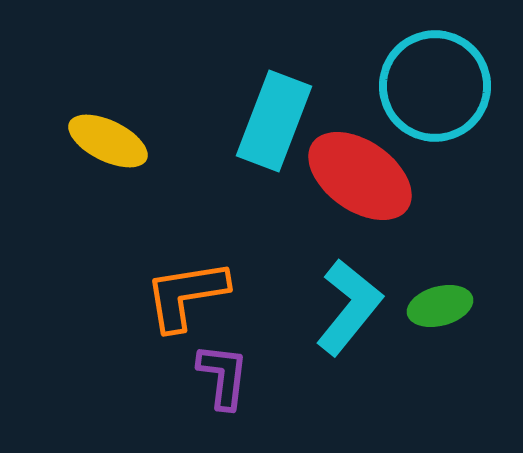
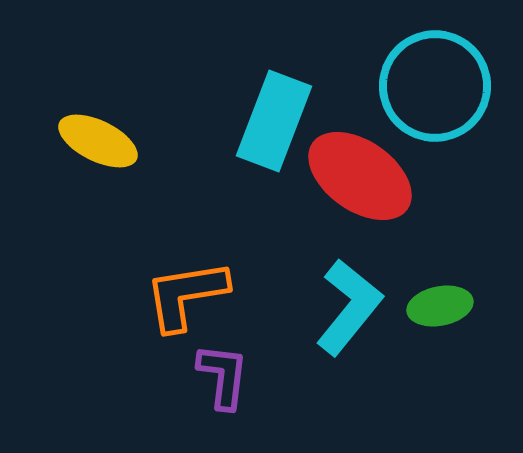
yellow ellipse: moved 10 px left
green ellipse: rotated 4 degrees clockwise
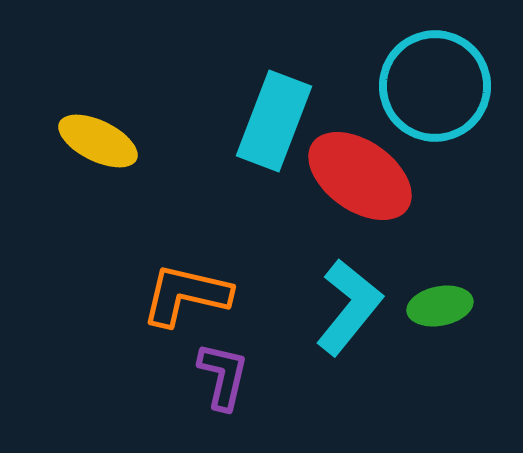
orange L-shape: rotated 22 degrees clockwise
purple L-shape: rotated 6 degrees clockwise
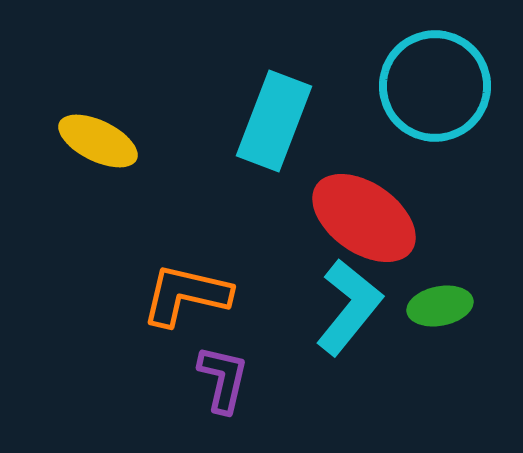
red ellipse: moved 4 px right, 42 px down
purple L-shape: moved 3 px down
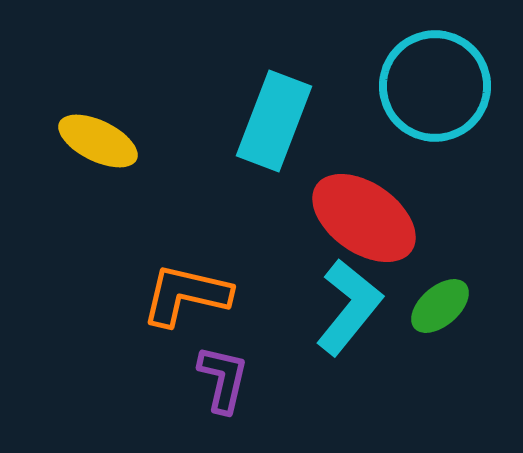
green ellipse: rotated 30 degrees counterclockwise
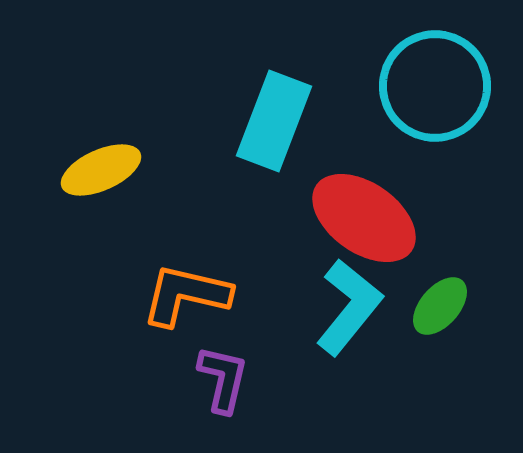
yellow ellipse: moved 3 px right, 29 px down; rotated 50 degrees counterclockwise
green ellipse: rotated 8 degrees counterclockwise
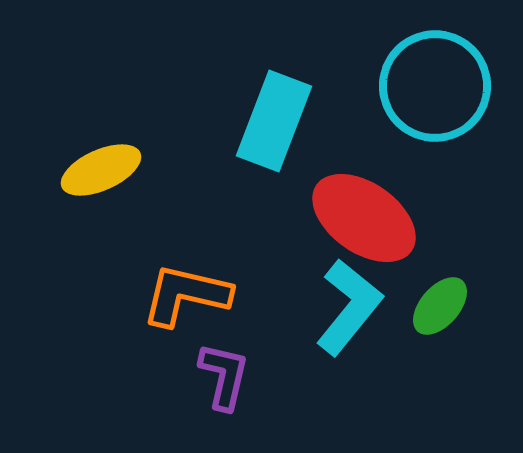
purple L-shape: moved 1 px right, 3 px up
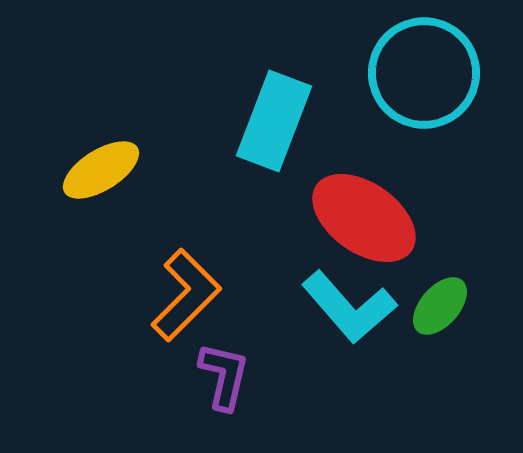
cyan circle: moved 11 px left, 13 px up
yellow ellipse: rotated 8 degrees counterclockwise
orange L-shape: rotated 122 degrees clockwise
cyan L-shape: rotated 100 degrees clockwise
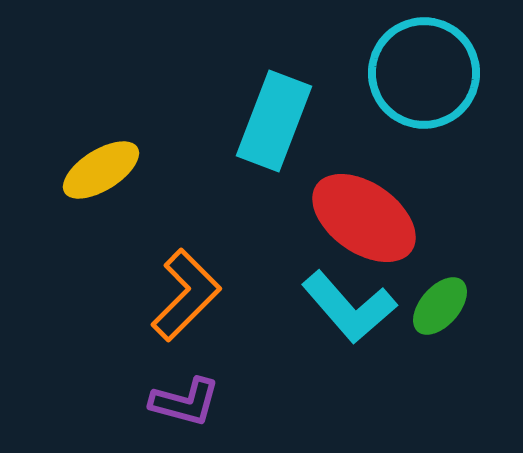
purple L-shape: moved 39 px left, 26 px down; rotated 92 degrees clockwise
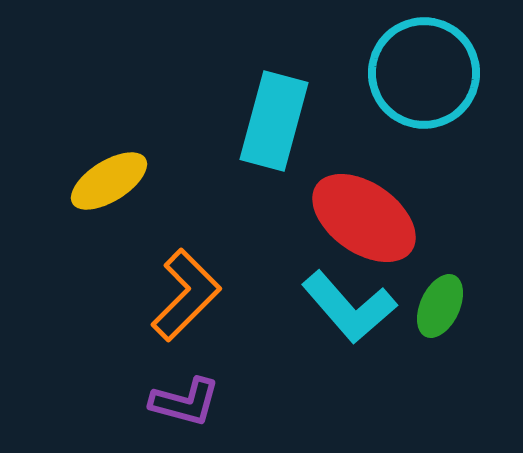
cyan rectangle: rotated 6 degrees counterclockwise
yellow ellipse: moved 8 px right, 11 px down
green ellipse: rotated 16 degrees counterclockwise
